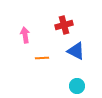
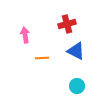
red cross: moved 3 px right, 1 px up
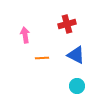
blue triangle: moved 4 px down
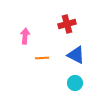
pink arrow: moved 1 px down; rotated 14 degrees clockwise
cyan circle: moved 2 px left, 3 px up
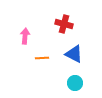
red cross: moved 3 px left; rotated 30 degrees clockwise
blue triangle: moved 2 px left, 1 px up
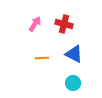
pink arrow: moved 10 px right, 12 px up; rotated 28 degrees clockwise
cyan circle: moved 2 px left
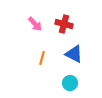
pink arrow: rotated 105 degrees clockwise
orange line: rotated 72 degrees counterclockwise
cyan circle: moved 3 px left
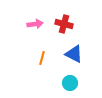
pink arrow: rotated 56 degrees counterclockwise
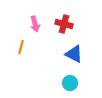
pink arrow: rotated 84 degrees clockwise
orange line: moved 21 px left, 11 px up
